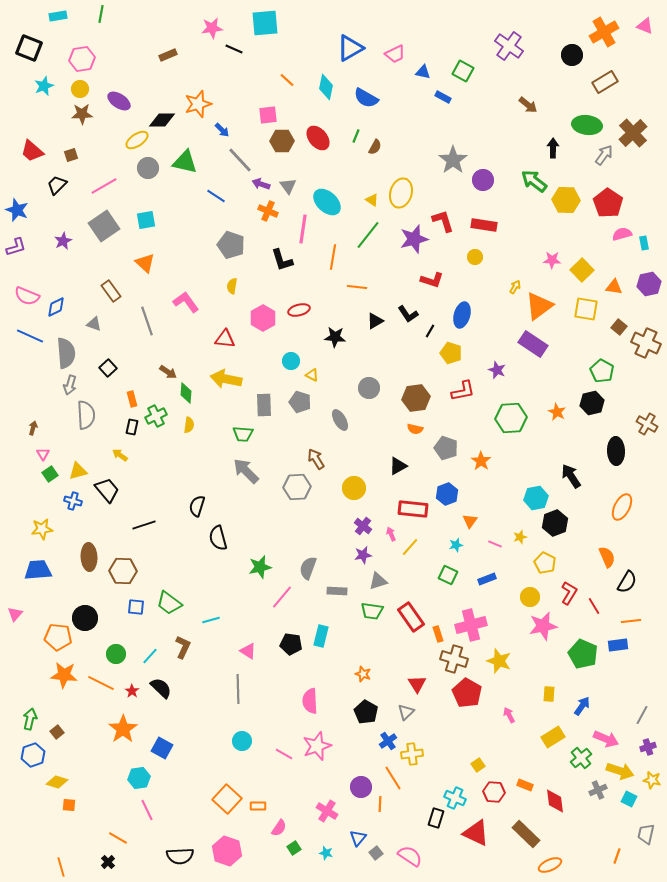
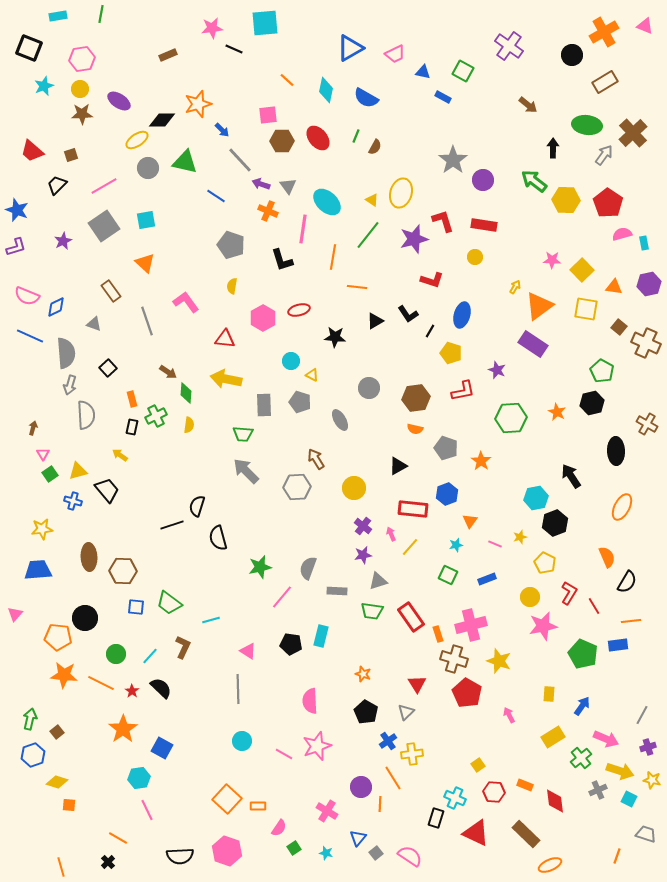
cyan diamond at (326, 87): moved 3 px down
black line at (144, 525): moved 28 px right
gray trapezoid at (646, 834): rotated 95 degrees clockwise
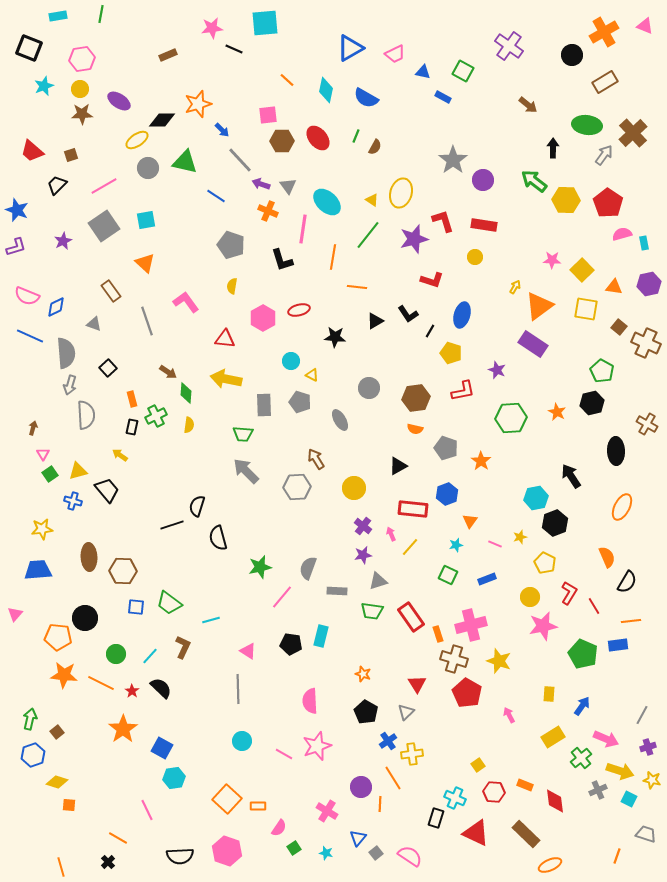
cyan hexagon at (139, 778): moved 35 px right
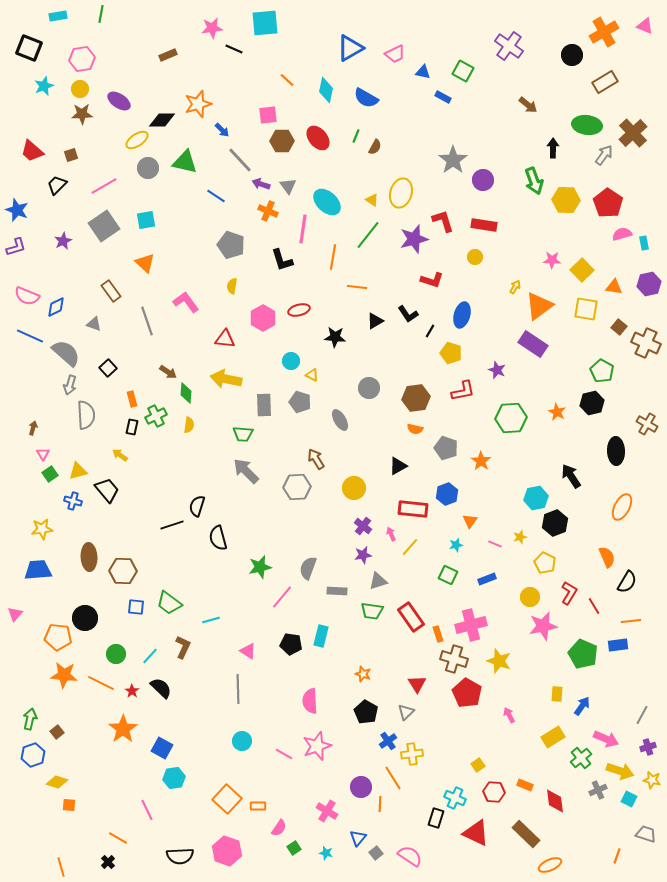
green arrow at (534, 181): rotated 148 degrees counterclockwise
gray semicircle at (66, 353): rotated 44 degrees counterclockwise
yellow rectangle at (549, 694): moved 8 px right
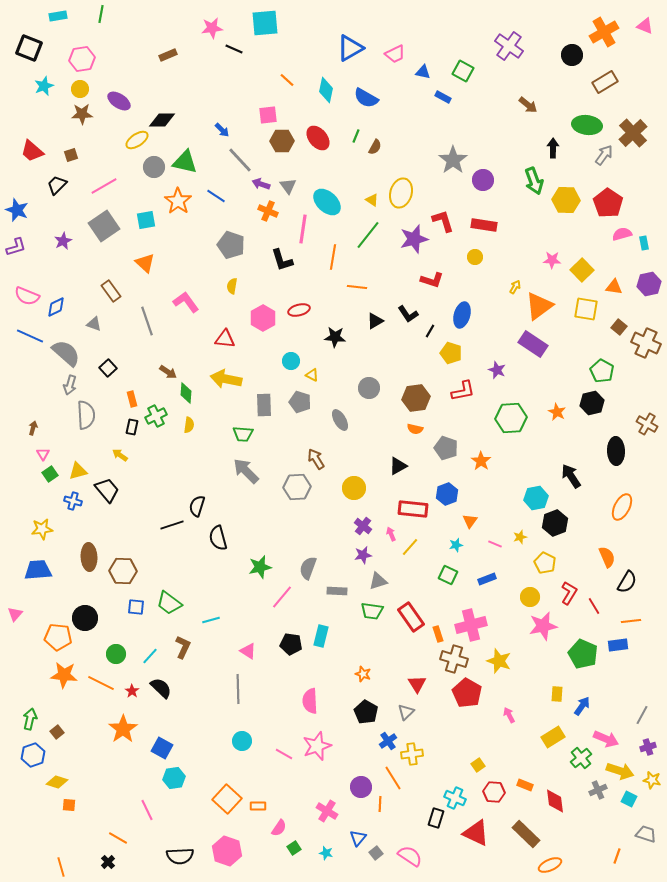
orange star at (198, 104): moved 20 px left, 97 px down; rotated 20 degrees counterclockwise
gray circle at (148, 168): moved 6 px right, 1 px up
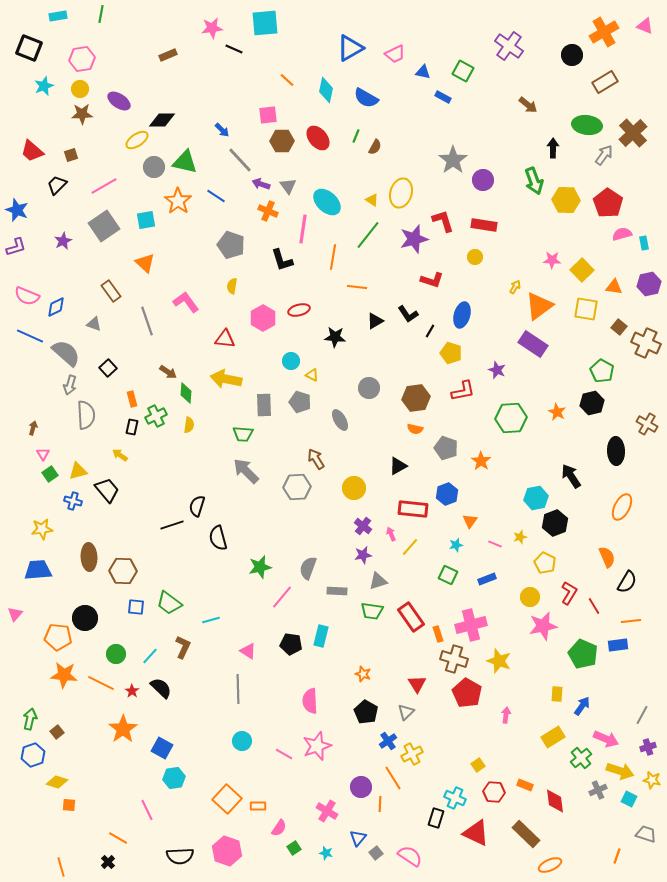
pink arrow at (509, 715): moved 3 px left; rotated 35 degrees clockwise
yellow cross at (412, 754): rotated 20 degrees counterclockwise
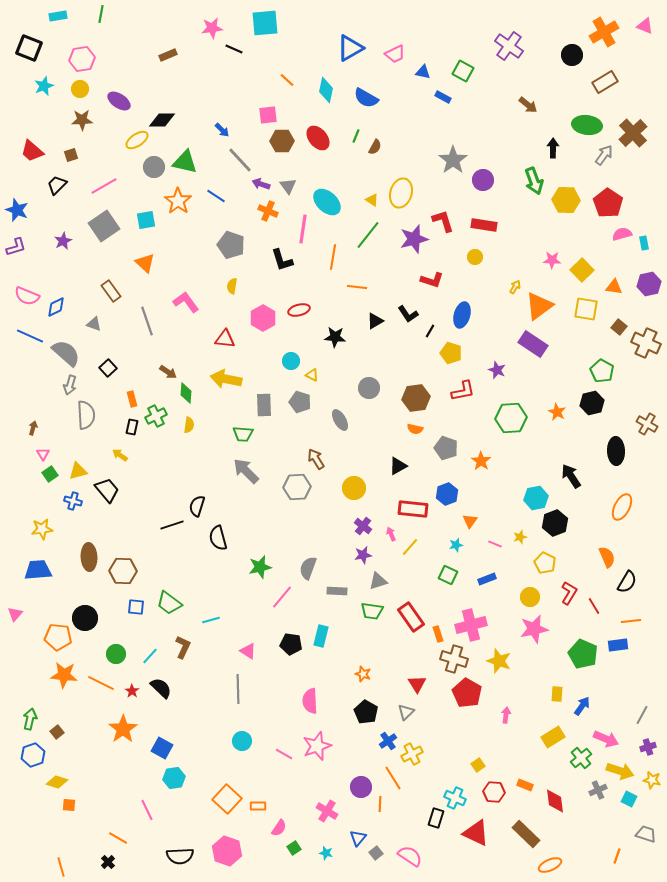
brown star at (82, 114): moved 6 px down
pink star at (543, 626): moved 9 px left, 3 px down
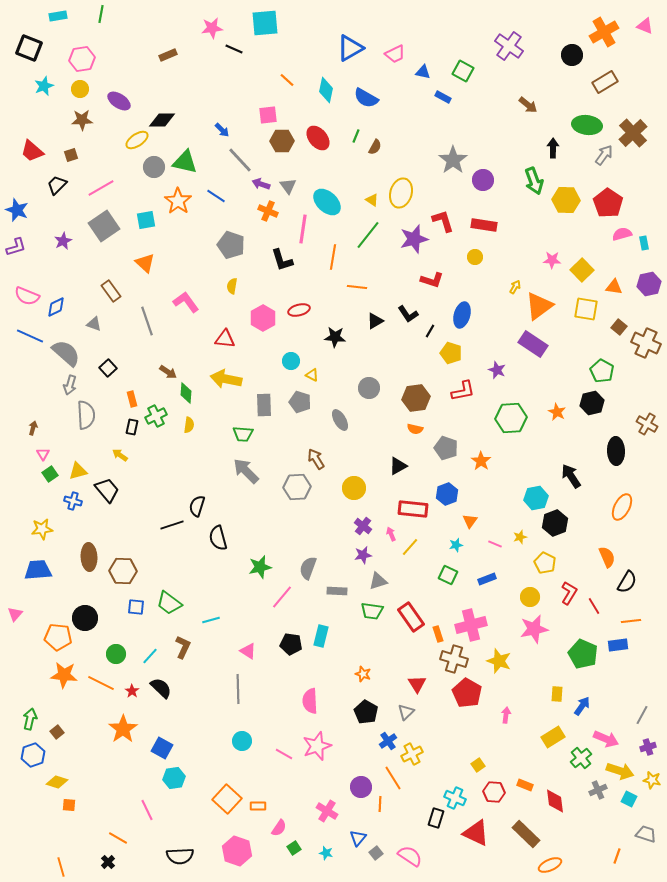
pink line at (104, 186): moved 3 px left, 2 px down
pink hexagon at (227, 851): moved 10 px right
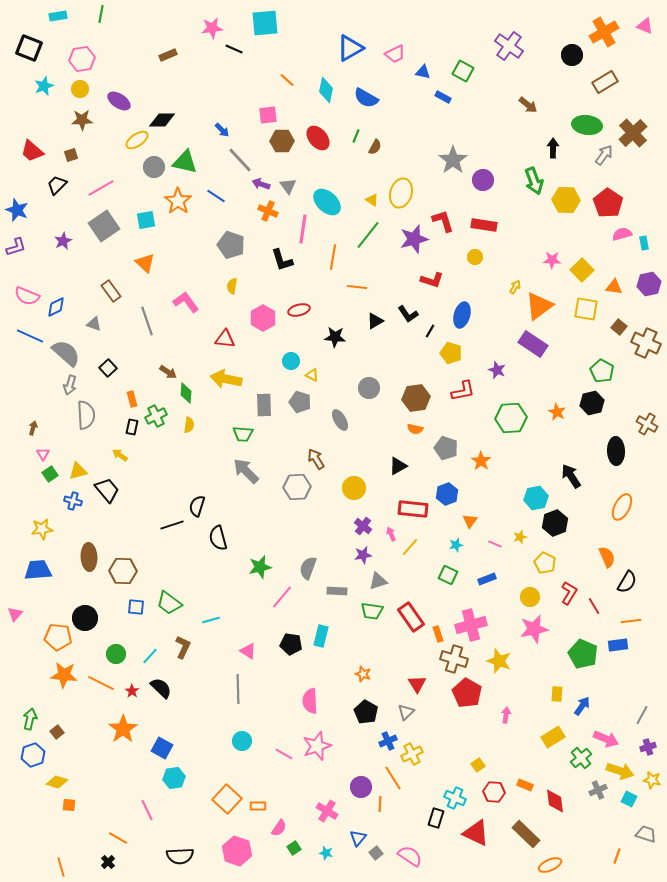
blue cross at (388, 741): rotated 12 degrees clockwise
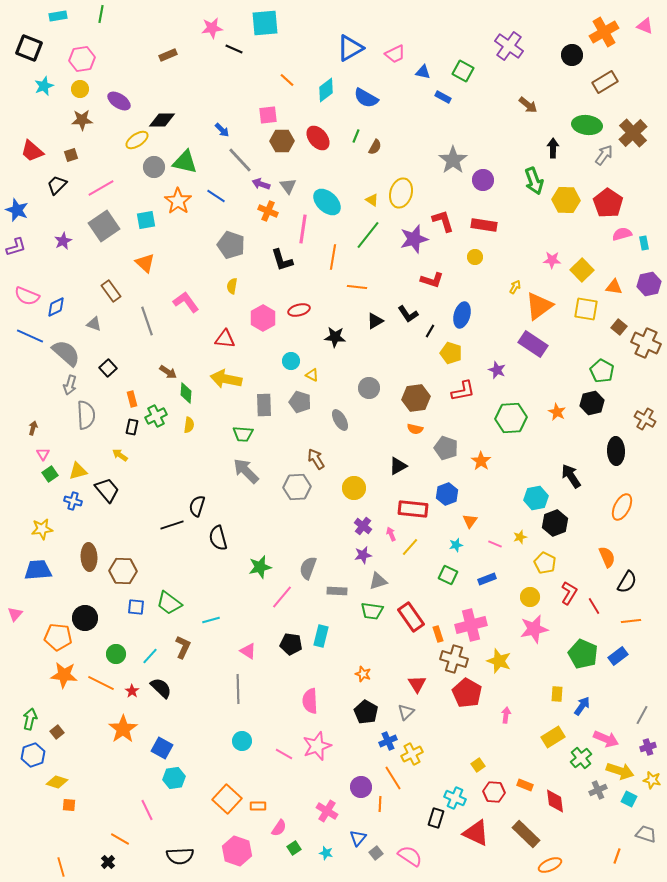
cyan diamond at (326, 90): rotated 40 degrees clockwise
brown cross at (647, 424): moved 2 px left, 5 px up
blue rectangle at (618, 645): moved 11 px down; rotated 30 degrees counterclockwise
orange line at (118, 838): moved 2 px right, 1 px down
